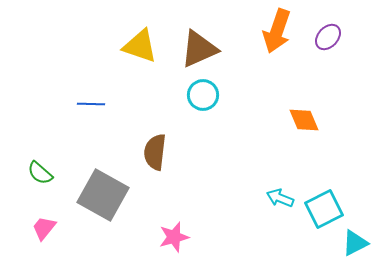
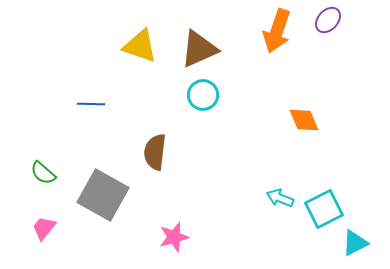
purple ellipse: moved 17 px up
green semicircle: moved 3 px right
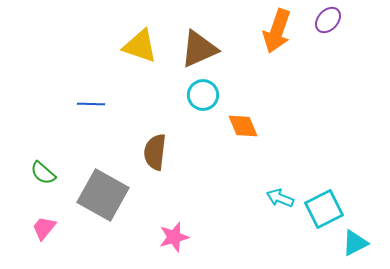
orange diamond: moved 61 px left, 6 px down
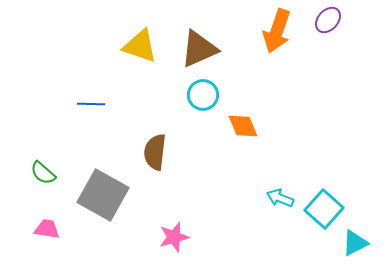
cyan square: rotated 21 degrees counterclockwise
pink trapezoid: moved 3 px right, 1 px down; rotated 60 degrees clockwise
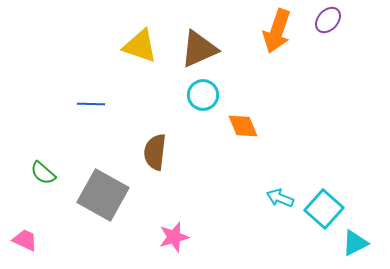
pink trapezoid: moved 22 px left, 11 px down; rotated 16 degrees clockwise
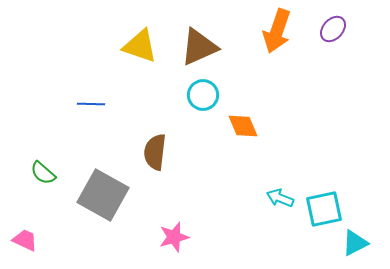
purple ellipse: moved 5 px right, 9 px down
brown triangle: moved 2 px up
cyan square: rotated 36 degrees clockwise
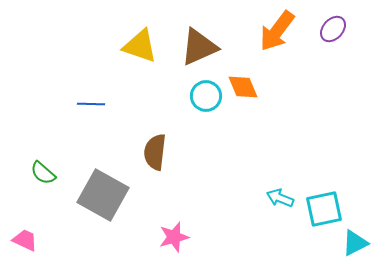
orange arrow: rotated 18 degrees clockwise
cyan circle: moved 3 px right, 1 px down
orange diamond: moved 39 px up
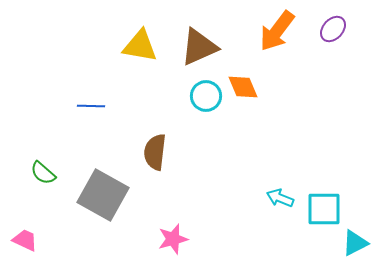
yellow triangle: rotated 9 degrees counterclockwise
blue line: moved 2 px down
cyan square: rotated 12 degrees clockwise
pink star: moved 1 px left, 2 px down
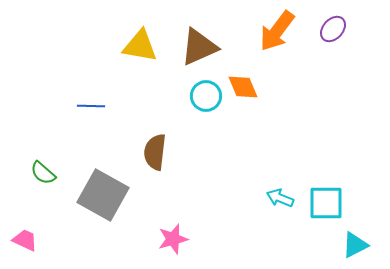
cyan square: moved 2 px right, 6 px up
cyan triangle: moved 2 px down
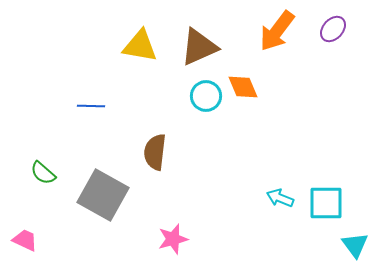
cyan triangle: rotated 40 degrees counterclockwise
